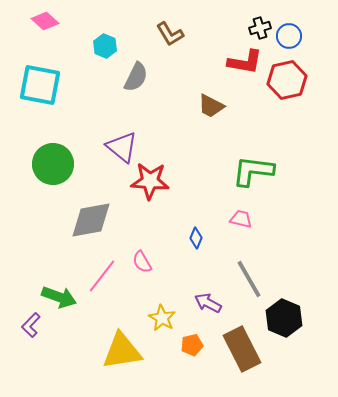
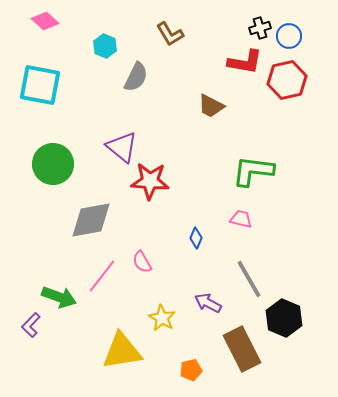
orange pentagon: moved 1 px left, 25 px down
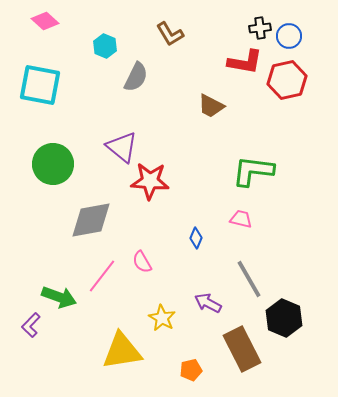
black cross: rotated 10 degrees clockwise
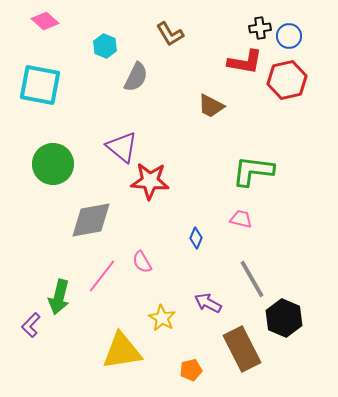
gray line: moved 3 px right
green arrow: rotated 84 degrees clockwise
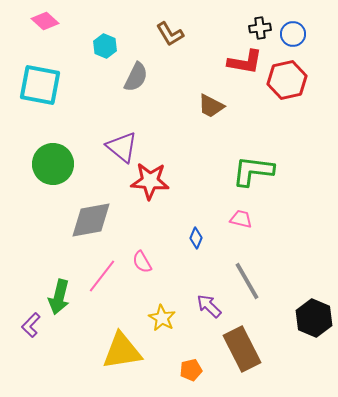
blue circle: moved 4 px right, 2 px up
gray line: moved 5 px left, 2 px down
purple arrow: moved 1 px right, 3 px down; rotated 16 degrees clockwise
black hexagon: moved 30 px right
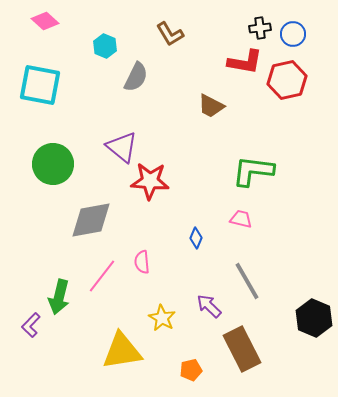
pink semicircle: rotated 25 degrees clockwise
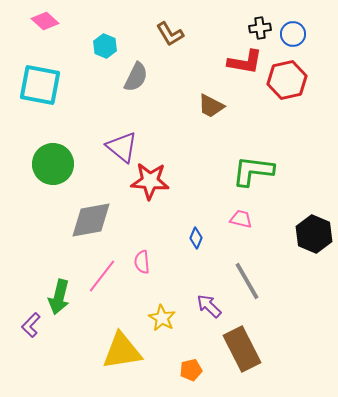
black hexagon: moved 84 px up
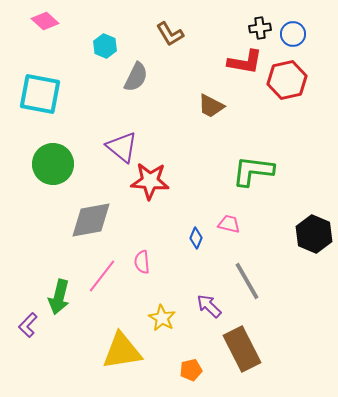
cyan square: moved 9 px down
pink trapezoid: moved 12 px left, 5 px down
purple L-shape: moved 3 px left
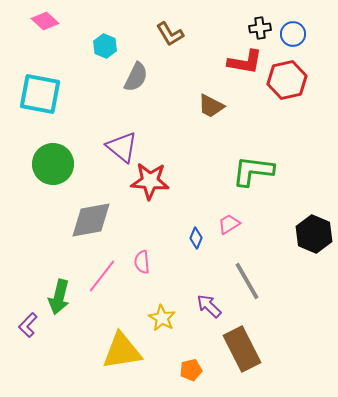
pink trapezoid: rotated 45 degrees counterclockwise
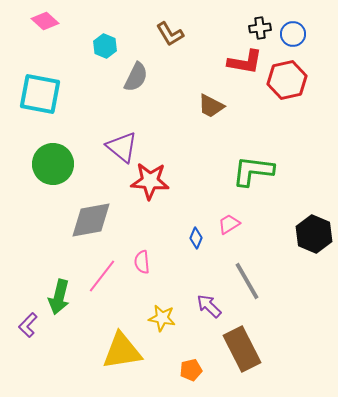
yellow star: rotated 20 degrees counterclockwise
